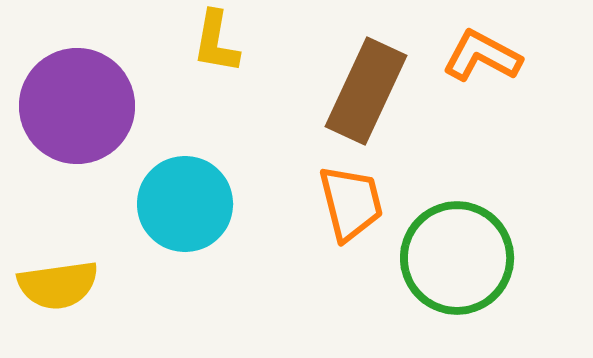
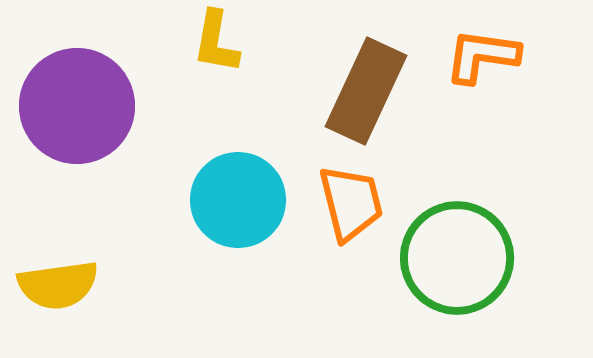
orange L-shape: rotated 20 degrees counterclockwise
cyan circle: moved 53 px right, 4 px up
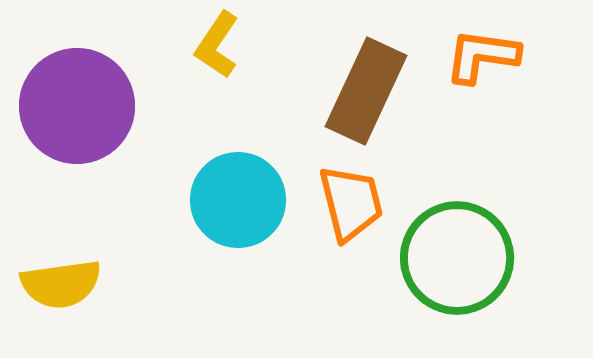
yellow L-shape: moved 1 px right, 3 px down; rotated 24 degrees clockwise
yellow semicircle: moved 3 px right, 1 px up
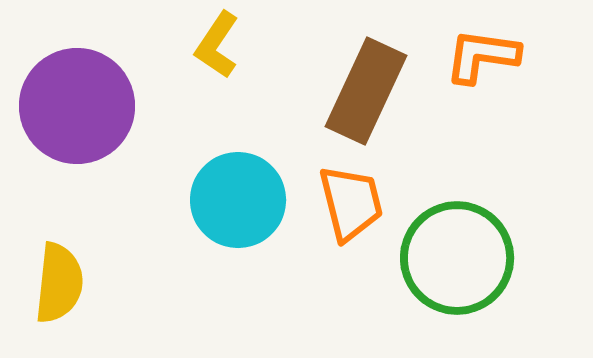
yellow semicircle: moved 2 px left, 1 px up; rotated 76 degrees counterclockwise
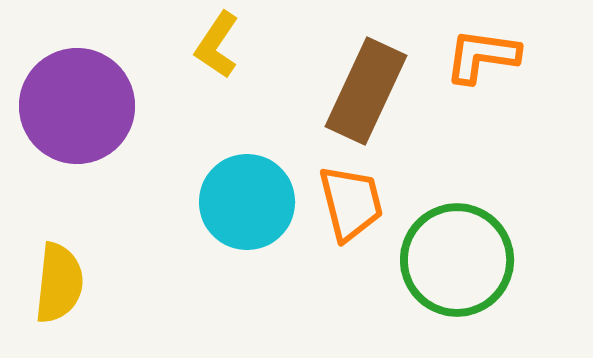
cyan circle: moved 9 px right, 2 px down
green circle: moved 2 px down
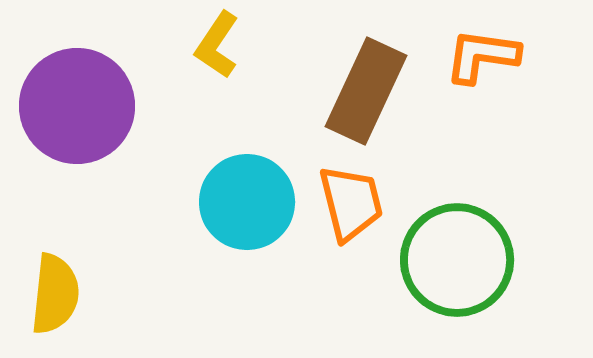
yellow semicircle: moved 4 px left, 11 px down
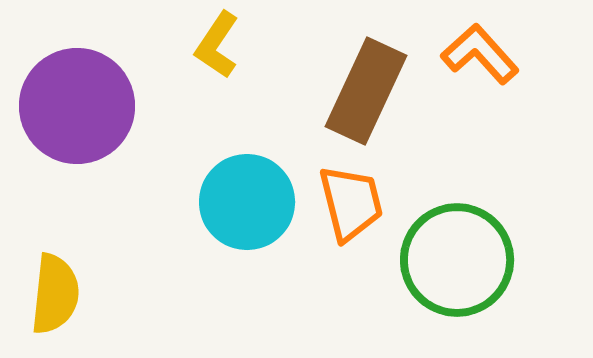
orange L-shape: moved 2 px left, 2 px up; rotated 40 degrees clockwise
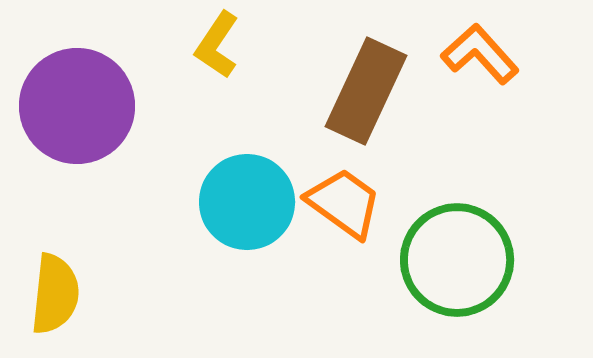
orange trapezoid: moved 7 px left; rotated 40 degrees counterclockwise
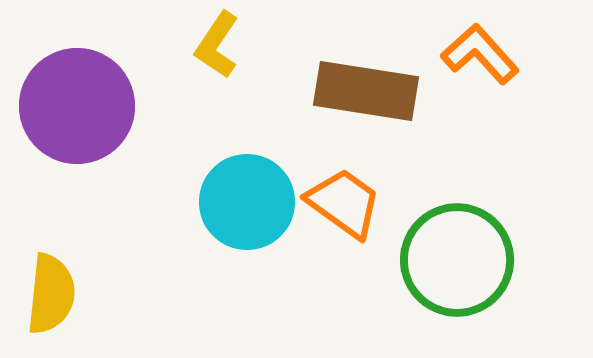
brown rectangle: rotated 74 degrees clockwise
yellow semicircle: moved 4 px left
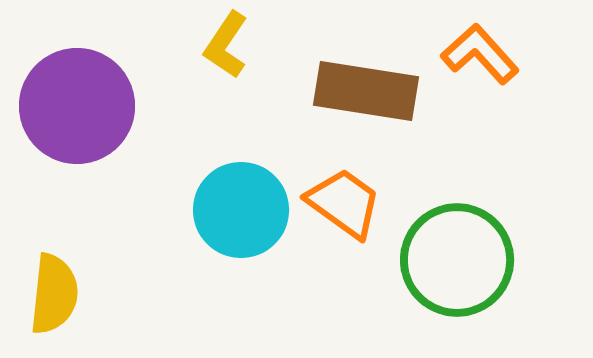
yellow L-shape: moved 9 px right
cyan circle: moved 6 px left, 8 px down
yellow semicircle: moved 3 px right
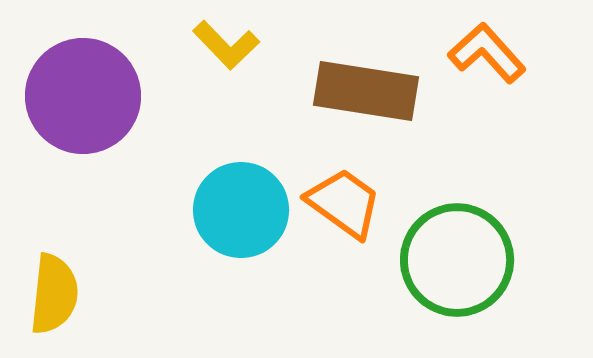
yellow L-shape: rotated 78 degrees counterclockwise
orange L-shape: moved 7 px right, 1 px up
purple circle: moved 6 px right, 10 px up
